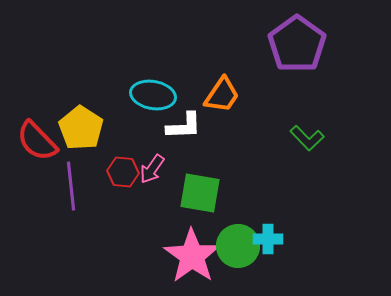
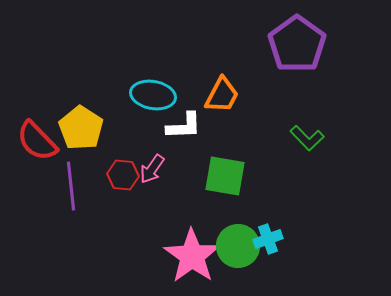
orange trapezoid: rotated 6 degrees counterclockwise
red hexagon: moved 3 px down
green square: moved 25 px right, 17 px up
cyan cross: rotated 20 degrees counterclockwise
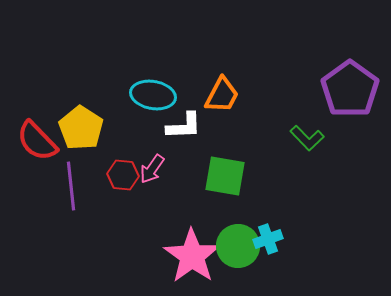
purple pentagon: moved 53 px right, 45 px down
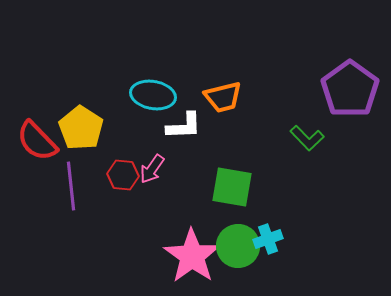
orange trapezoid: moved 1 px right, 2 px down; rotated 48 degrees clockwise
green square: moved 7 px right, 11 px down
